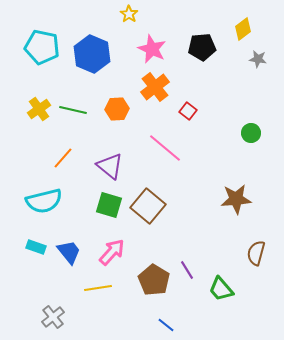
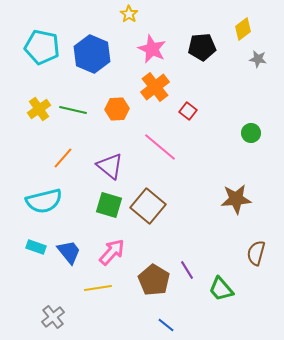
pink line: moved 5 px left, 1 px up
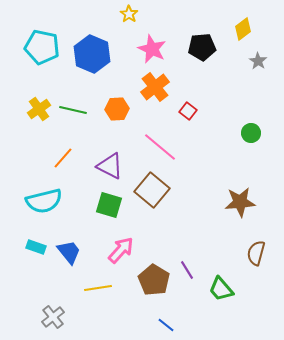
gray star: moved 2 px down; rotated 24 degrees clockwise
purple triangle: rotated 12 degrees counterclockwise
brown star: moved 4 px right, 3 px down
brown square: moved 4 px right, 16 px up
pink arrow: moved 9 px right, 2 px up
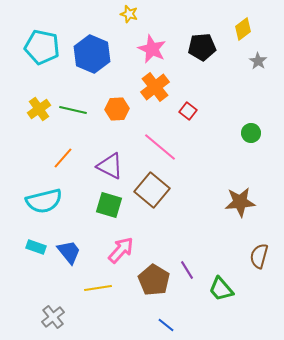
yellow star: rotated 18 degrees counterclockwise
brown semicircle: moved 3 px right, 3 px down
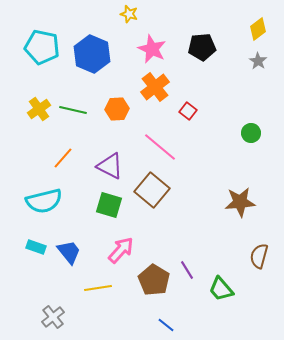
yellow diamond: moved 15 px right
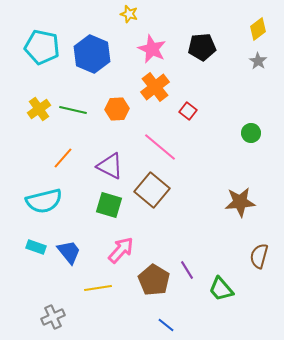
gray cross: rotated 15 degrees clockwise
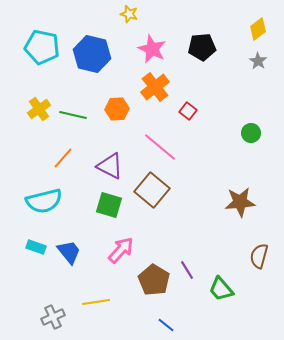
blue hexagon: rotated 9 degrees counterclockwise
green line: moved 5 px down
yellow line: moved 2 px left, 14 px down
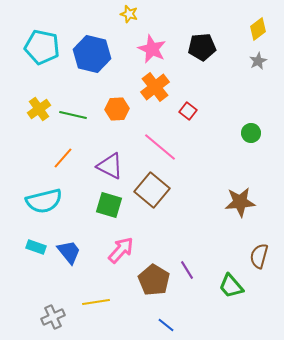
gray star: rotated 12 degrees clockwise
green trapezoid: moved 10 px right, 3 px up
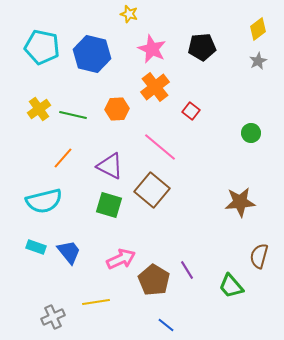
red square: moved 3 px right
pink arrow: moved 9 px down; rotated 24 degrees clockwise
